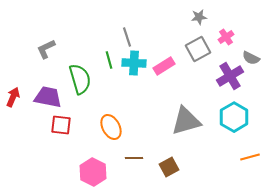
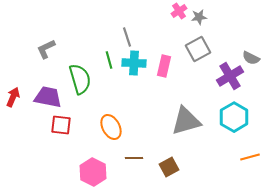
pink cross: moved 47 px left, 26 px up
pink rectangle: rotated 45 degrees counterclockwise
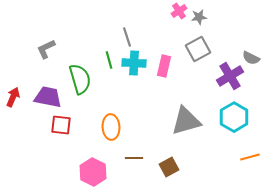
orange ellipse: rotated 25 degrees clockwise
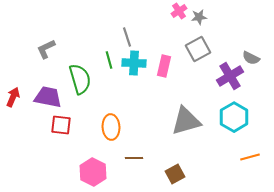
brown square: moved 6 px right, 7 px down
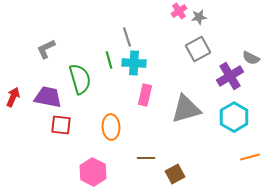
pink rectangle: moved 19 px left, 29 px down
gray triangle: moved 12 px up
brown line: moved 12 px right
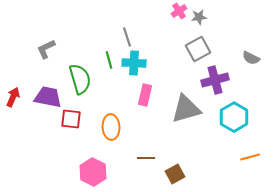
purple cross: moved 15 px left, 4 px down; rotated 16 degrees clockwise
red square: moved 10 px right, 6 px up
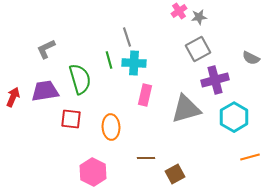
purple trapezoid: moved 3 px left, 6 px up; rotated 20 degrees counterclockwise
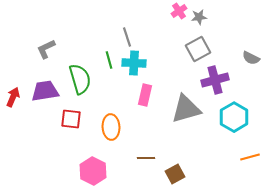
pink hexagon: moved 1 px up
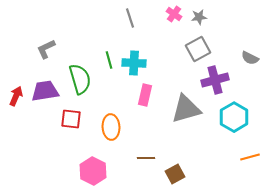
pink cross: moved 5 px left, 3 px down; rotated 21 degrees counterclockwise
gray line: moved 3 px right, 19 px up
gray semicircle: moved 1 px left
red arrow: moved 3 px right, 1 px up
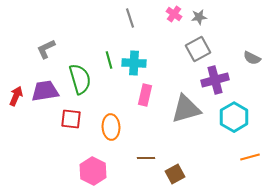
gray semicircle: moved 2 px right
